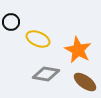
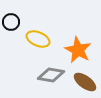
gray diamond: moved 5 px right, 1 px down
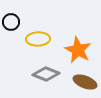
yellow ellipse: rotated 25 degrees counterclockwise
gray diamond: moved 5 px left, 1 px up; rotated 12 degrees clockwise
brown ellipse: rotated 15 degrees counterclockwise
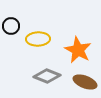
black circle: moved 4 px down
gray diamond: moved 1 px right, 2 px down
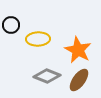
black circle: moved 1 px up
brown ellipse: moved 6 px left, 2 px up; rotated 75 degrees counterclockwise
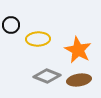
brown ellipse: rotated 45 degrees clockwise
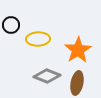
orange star: rotated 12 degrees clockwise
brown ellipse: moved 2 px left, 3 px down; rotated 70 degrees counterclockwise
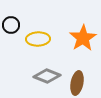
orange star: moved 5 px right, 12 px up
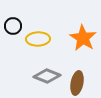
black circle: moved 2 px right, 1 px down
orange star: rotated 8 degrees counterclockwise
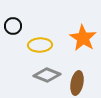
yellow ellipse: moved 2 px right, 6 px down
gray diamond: moved 1 px up
